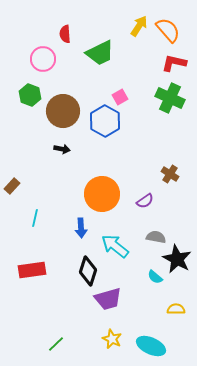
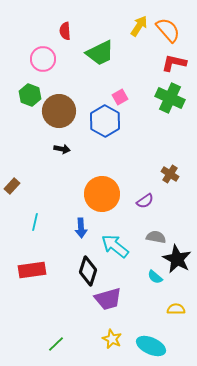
red semicircle: moved 3 px up
brown circle: moved 4 px left
cyan line: moved 4 px down
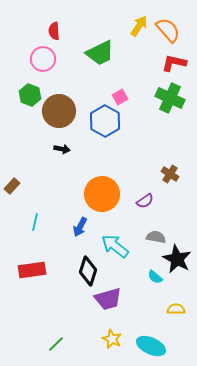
red semicircle: moved 11 px left
blue arrow: moved 1 px left, 1 px up; rotated 30 degrees clockwise
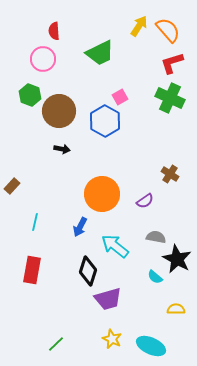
red L-shape: moved 2 px left; rotated 30 degrees counterclockwise
red rectangle: rotated 72 degrees counterclockwise
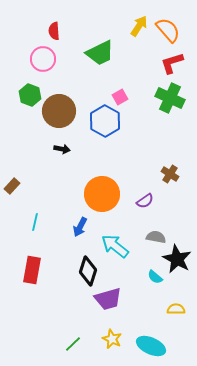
green line: moved 17 px right
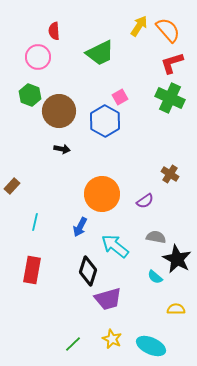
pink circle: moved 5 px left, 2 px up
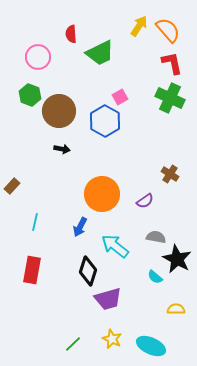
red semicircle: moved 17 px right, 3 px down
red L-shape: rotated 95 degrees clockwise
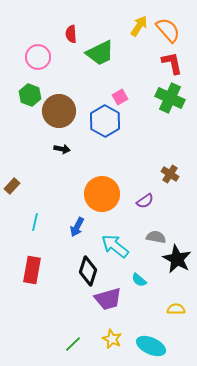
blue arrow: moved 3 px left
cyan semicircle: moved 16 px left, 3 px down
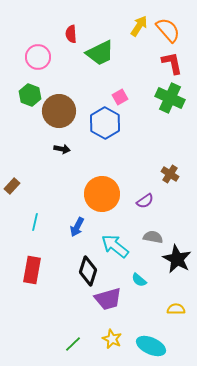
blue hexagon: moved 2 px down
gray semicircle: moved 3 px left
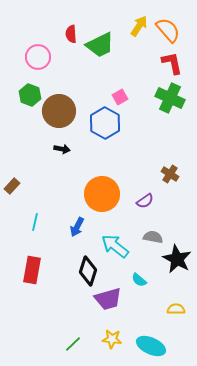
green trapezoid: moved 8 px up
yellow star: rotated 18 degrees counterclockwise
